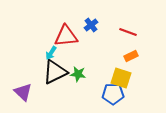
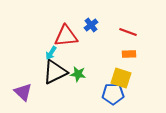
orange rectangle: moved 2 px left, 2 px up; rotated 24 degrees clockwise
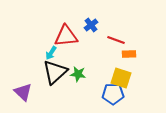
red line: moved 12 px left, 8 px down
black triangle: rotated 16 degrees counterclockwise
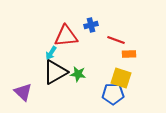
blue cross: rotated 24 degrees clockwise
black triangle: rotated 12 degrees clockwise
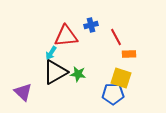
red line: moved 3 px up; rotated 42 degrees clockwise
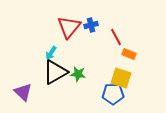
red triangle: moved 3 px right, 9 px up; rotated 45 degrees counterclockwise
orange rectangle: rotated 24 degrees clockwise
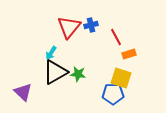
orange rectangle: rotated 40 degrees counterclockwise
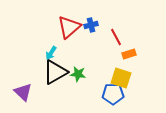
red triangle: rotated 10 degrees clockwise
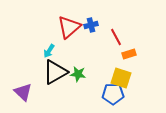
cyan arrow: moved 2 px left, 2 px up
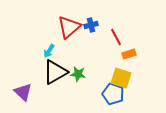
blue pentagon: rotated 20 degrees clockwise
